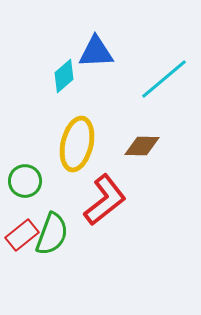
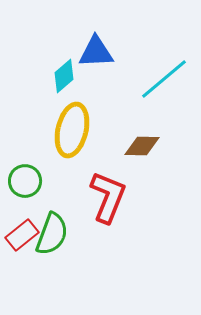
yellow ellipse: moved 5 px left, 14 px up
red L-shape: moved 3 px right, 3 px up; rotated 30 degrees counterclockwise
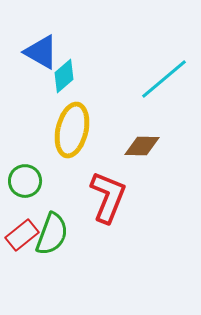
blue triangle: moved 55 px left; rotated 33 degrees clockwise
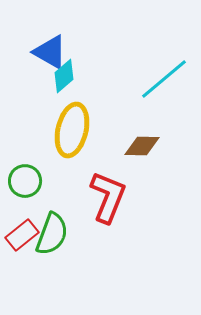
blue triangle: moved 9 px right
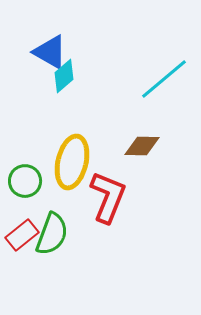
yellow ellipse: moved 32 px down
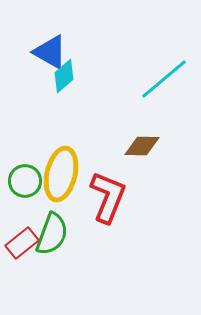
yellow ellipse: moved 11 px left, 12 px down
red rectangle: moved 8 px down
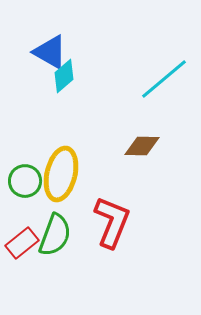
red L-shape: moved 4 px right, 25 px down
green semicircle: moved 3 px right, 1 px down
